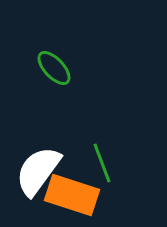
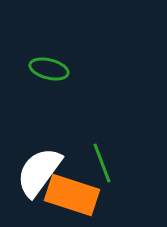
green ellipse: moved 5 px left, 1 px down; rotated 33 degrees counterclockwise
white semicircle: moved 1 px right, 1 px down
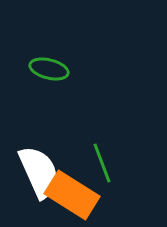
white semicircle: rotated 120 degrees clockwise
orange rectangle: rotated 14 degrees clockwise
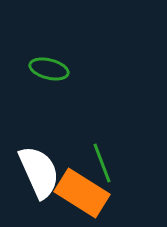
orange rectangle: moved 10 px right, 2 px up
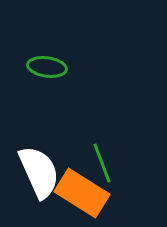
green ellipse: moved 2 px left, 2 px up; rotated 6 degrees counterclockwise
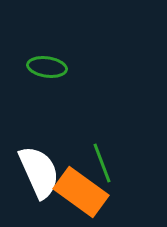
orange rectangle: moved 1 px left, 1 px up; rotated 4 degrees clockwise
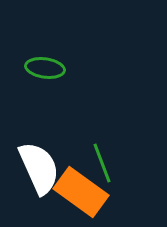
green ellipse: moved 2 px left, 1 px down
white semicircle: moved 4 px up
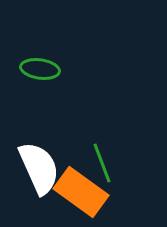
green ellipse: moved 5 px left, 1 px down
